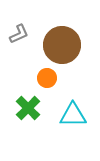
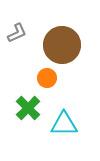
gray L-shape: moved 2 px left, 1 px up
cyan triangle: moved 9 px left, 9 px down
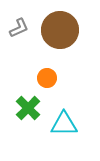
gray L-shape: moved 2 px right, 5 px up
brown circle: moved 2 px left, 15 px up
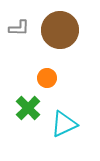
gray L-shape: rotated 25 degrees clockwise
cyan triangle: rotated 24 degrees counterclockwise
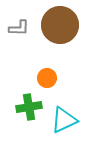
brown circle: moved 5 px up
green cross: moved 1 px right, 1 px up; rotated 35 degrees clockwise
cyan triangle: moved 4 px up
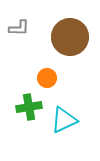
brown circle: moved 10 px right, 12 px down
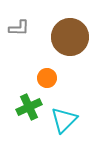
green cross: rotated 15 degrees counterclockwise
cyan triangle: rotated 20 degrees counterclockwise
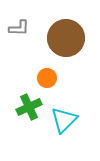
brown circle: moved 4 px left, 1 px down
